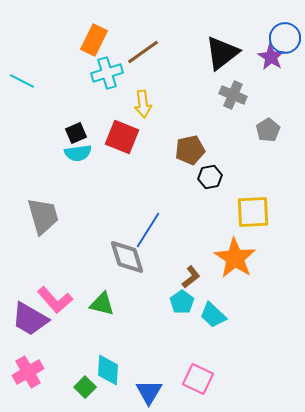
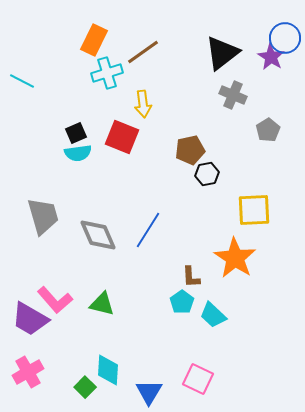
black hexagon: moved 3 px left, 3 px up
yellow square: moved 1 px right, 2 px up
gray diamond: moved 29 px left, 22 px up; rotated 6 degrees counterclockwise
brown L-shape: rotated 125 degrees clockwise
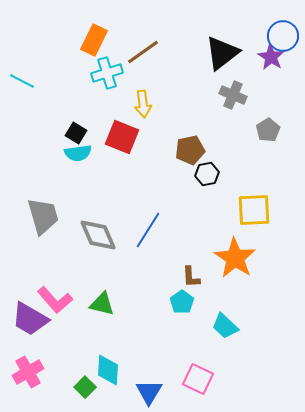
blue circle: moved 2 px left, 2 px up
black square: rotated 35 degrees counterclockwise
cyan trapezoid: moved 12 px right, 11 px down
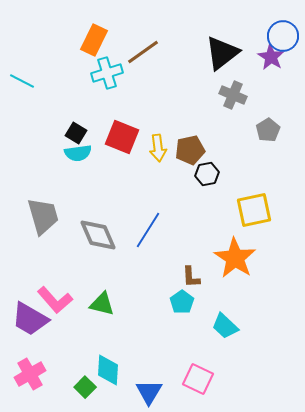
yellow arrow: moved 15 px right, 44 px down
yellow square: rotated 9 degrees counterclockwise
pink cross: moved 2 px right, 2 px down
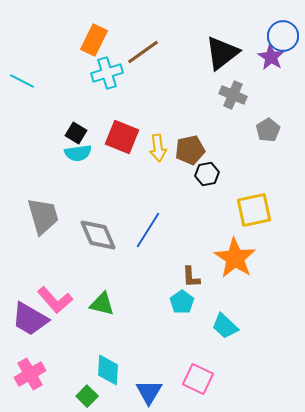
green square: moved 2 px right, 9 px down
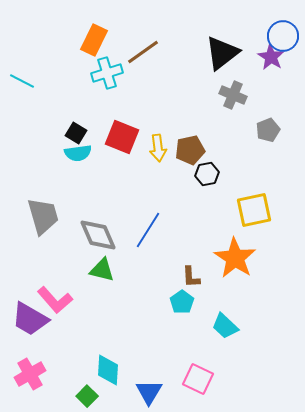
gray pentagon: rotated 10 degrees clockwise
green triangle: moved 34 px up
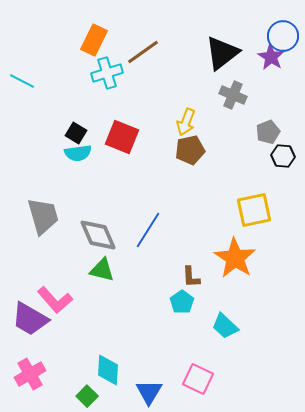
gray pentagon: moved 2 px down
yellow arrow: moved 28 px right, 26 px up; rotated 28 degrees clockwise
black hexagon: moved 76 px right, 18 px up; rotated 15 degrees clockwise
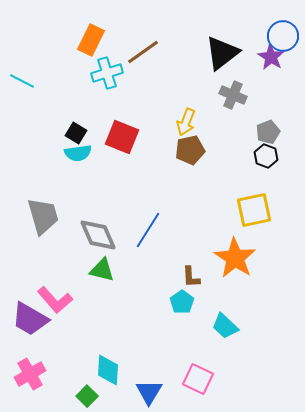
orange rectangle: moved 3 px left
black hexagon: moved 17 px left; rotated 15 degrees clockwise
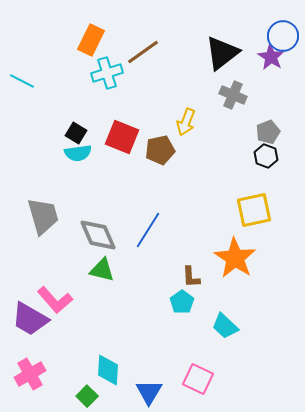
brown pentagon: moved 30 px left
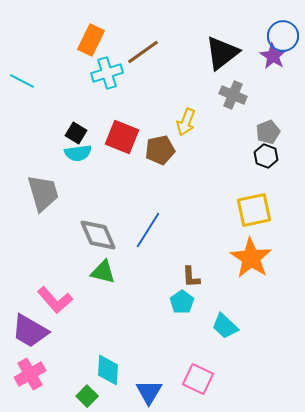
purple star: moved 2 px right, 1 px up
gray trapezoid: moved 23 px up
orange star: moved 16 px right
green triangle: moved 1 px right, 2 px down
purple trapezoid: moved 12 px down
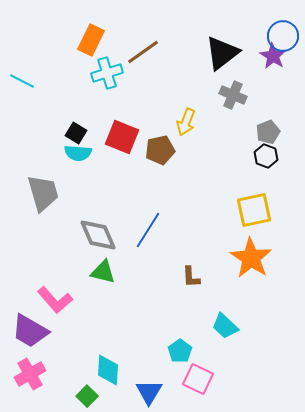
cyan semicircle: rotated 12 degrees clockwise
cyan pentagon: moved 2 px left, 49 px down
